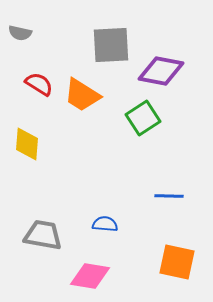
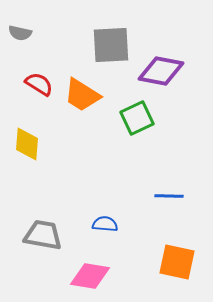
green square: moved 6 px left; rotated 8 degrees clockwise
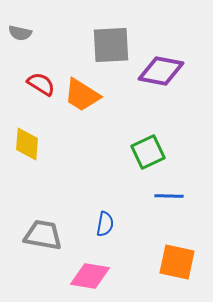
red semicircle: moved 2 px right
green square: moved 11 px right, 34 px down
blue semicircle: rotated 95 degrees clockwise
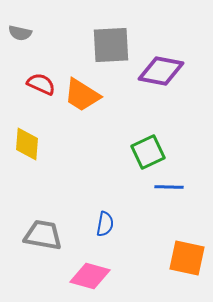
red semicircle: rotated 8 degrees counterclockwise
blue line: moved 9 px up
orange square: moved 10 px right, 4 px up
pink diamond: rotated 6 degrees clockwise
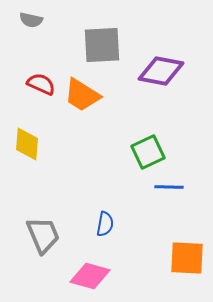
gray semicircle: moved 11 px right, 13 px up
gray square: moved 9 px left
gray trapezoid: rotated 57 degrees clockwise
orange square: rotated 9 degrees counterclockwise
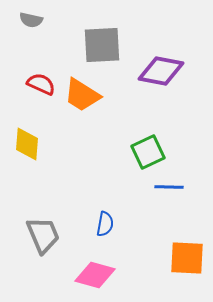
pink diamond: moved 5 px right, 1 px up
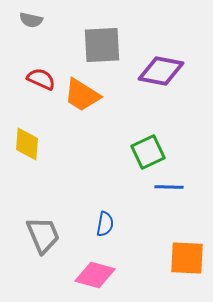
red semicircle: moved 5 px up
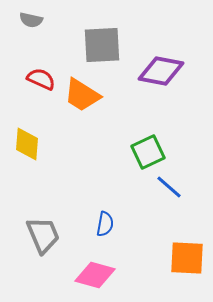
blue line: rotated 40 degrees clockwise
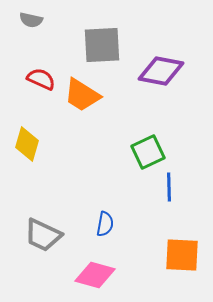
yellow diamond: rotated 12 degrees clockwise
blue line: rotated 48 degrees clockwise
gray trapezoid: rotated 138 degrees clockwise
orange square: moved 5 px left, 3 px up
